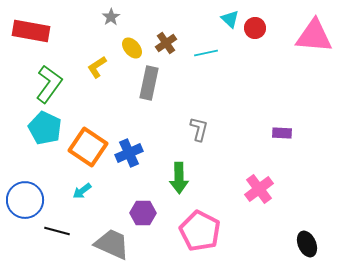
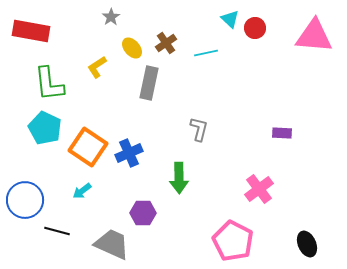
green L-shape: rotated 138 degrees clockwise
pink pentagon: moved 33 px right, 10 px down
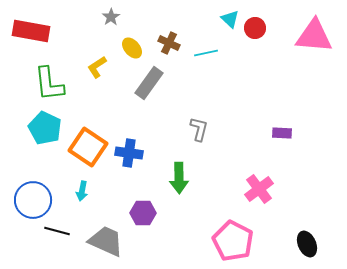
brown cross: moved 3 px right; rotated 30 degrees counterclockwise
gray rectangle: rotated 24 degrees clockwise
blue cross: rotated 32 degrees clockwise
cyan arrow: rotated 42 degrees counterclockwise
blue circle: moved 8 px right
gray trapezoid: moved 6 px left, 3 px up
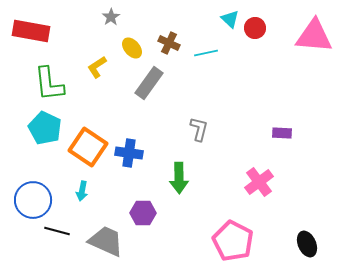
pink cross: moved 7 px up
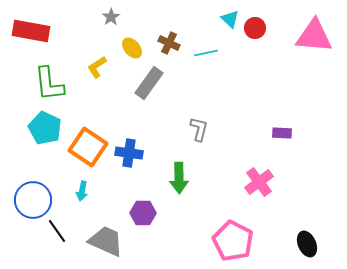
black line: rotated 40 degrees clockwise
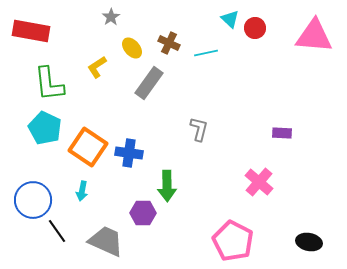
green arrow: moved 12 px left, 8 px down
pink cross: rotated 12 degrees counterclockwise
black ellipse: moved 2 px right, 2 px up; rotated 55 degrees counterclockwise
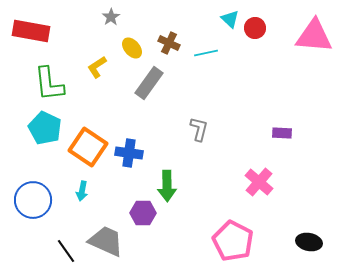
black line: moved 9 px right, 20 px down
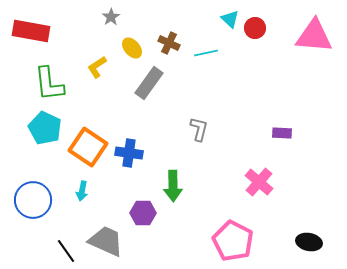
green arrow: moved 6 px right
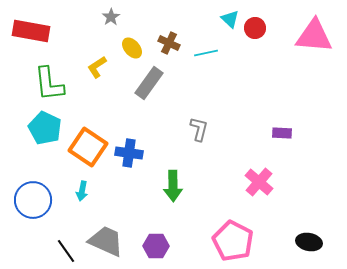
purple hexagon: moved 13 px right, 33 px down
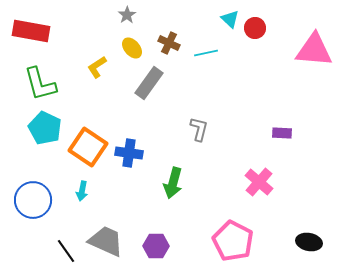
gray star: moved 16 px right, 2 px up
pink triangle: moved 14 px down
green L-shape: moved 9 px left; rotated 9 degrees counterclockwise
green arrow: moved 3 px up; rotated 16 degrees clockwise
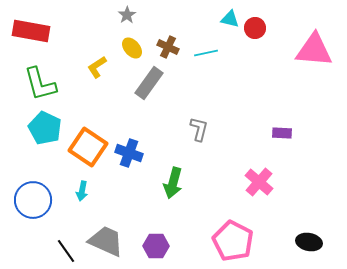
cyan triangle: rotated 30 degrees counterclockwise
brown cross: moved 1 px left, 4 px down
blue cross: rotated 12 degrees clockwise
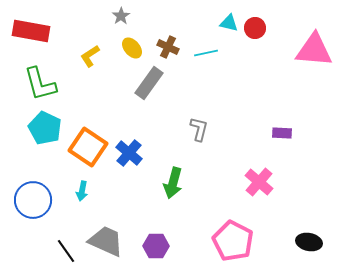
gray star: moved 6 px left, 1 px down
cyan triangle: moved 1 px left, 4 px down
yellow L-shape: moved 7 px left, 11 px up
blue cross: rotated 20 degrees clockwise
